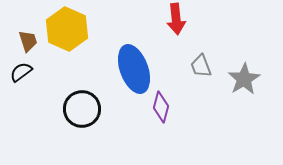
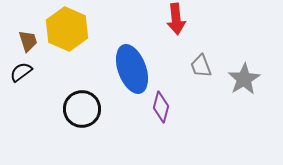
blue ellipse: moved 2 px left
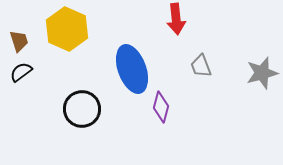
brown trapezoid: moved 9 px left
gray star: moved 18 px right, 6 px up; rotated 16 degrees clockwise
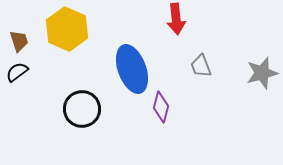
black semicircle: moved 4 px left
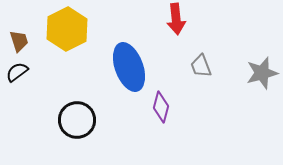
yellow hexagon: rotated 9 degrees clockwise
blue ellipse: moved 3 px left, 2 px up
black circle: moved 5 px left, 11 px down
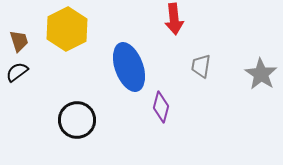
red arrow: moved 2 px left
gray trapezoid: rotated 30 degrees clockwise
gray star: moved 1 px left, 1 px down; rotated 24 degrees counterclockwise
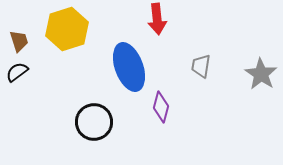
red arrow: moved 17 px left
yellow hexagon: rotated 9 degrees clockwise
black circle: moved 17 px right, 2 px down
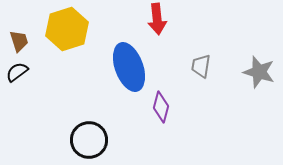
gray star: moved 2 px left, 2 px up; rotated 16 degrees counterclockwise
black circle: moved 5 px left, 18 px down
